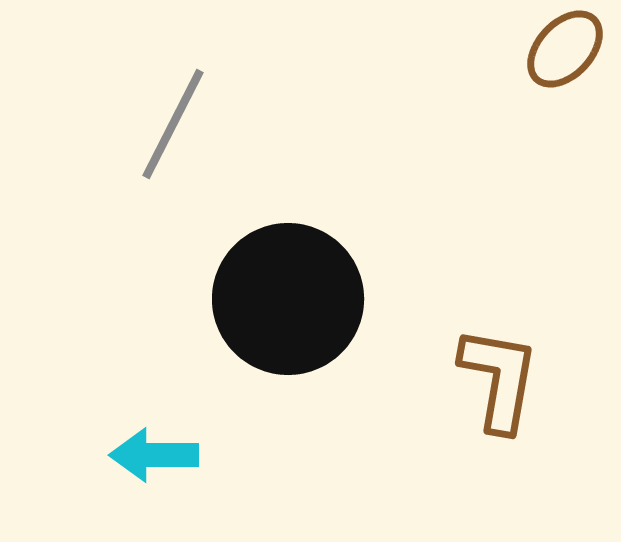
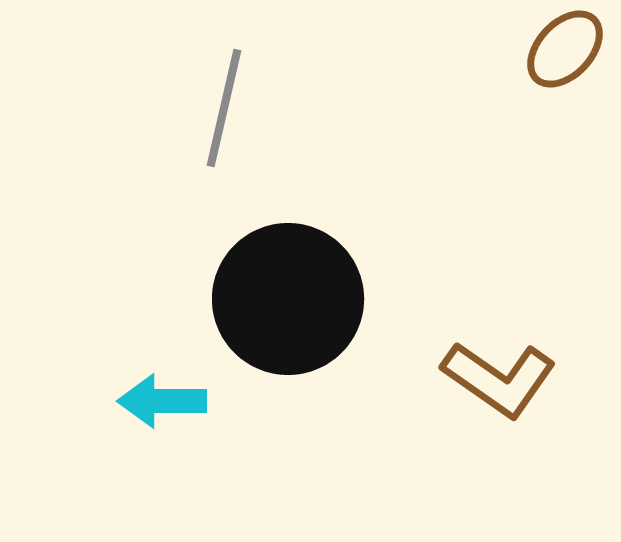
gray line: moved 51 px right, 16 px up; rotated 14 degrees counterclockwise
brown L-shape: rotated 115 degrees clockwise
cyan arrow: moved 8 px right, 54 px up
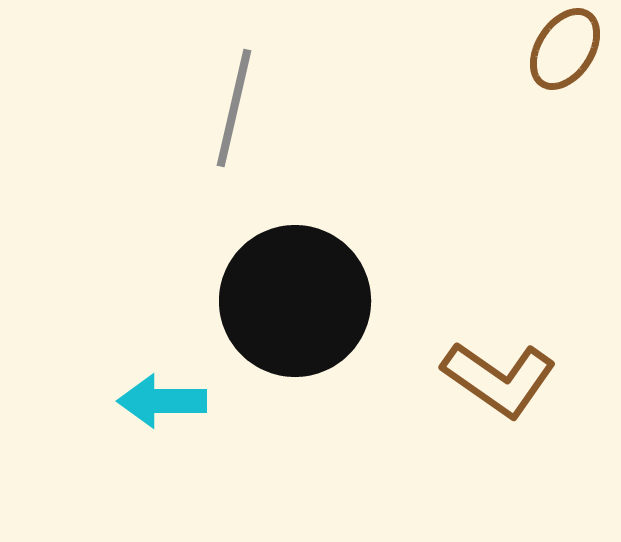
brown ellipse: rotated 10 degrees counterclockwise
gray line: moved 10 px right
black circle: moved 7 px right, 2 px down
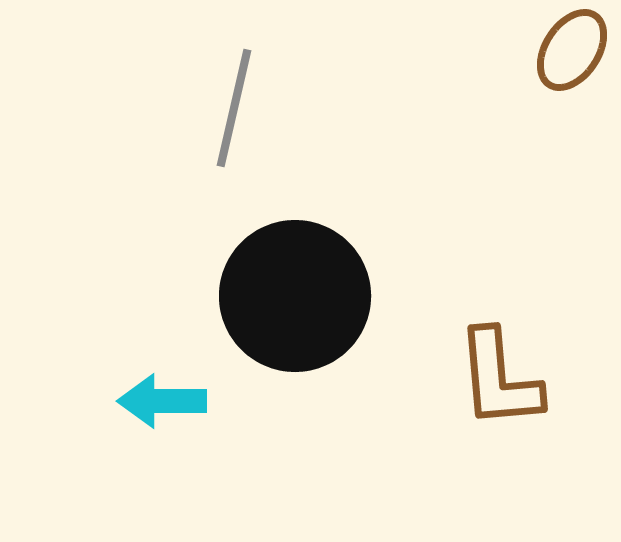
brown ellipse: moved 7 px right, 1 px down
black circle: moved 5 px up
brown L-shape: rotated 50 degrees clockwise
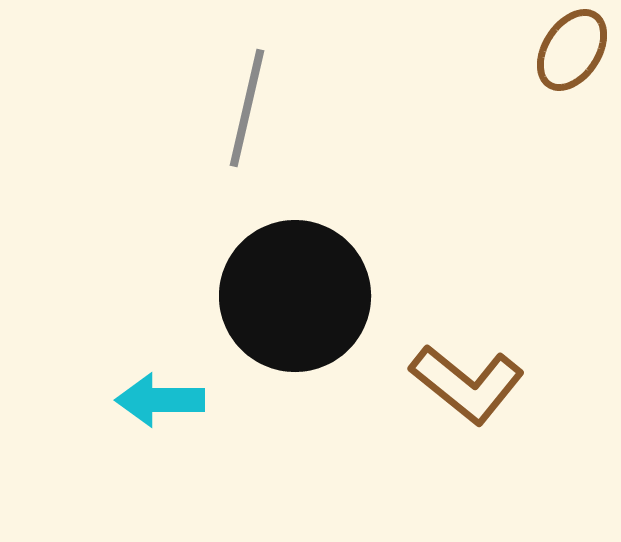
gray line: moved 13 px right
brown L-shape: moved 32 px left, 5 px down; rotated 46 degrees counterclockwise
cyan arrow: moved 2 px left, 1 px up
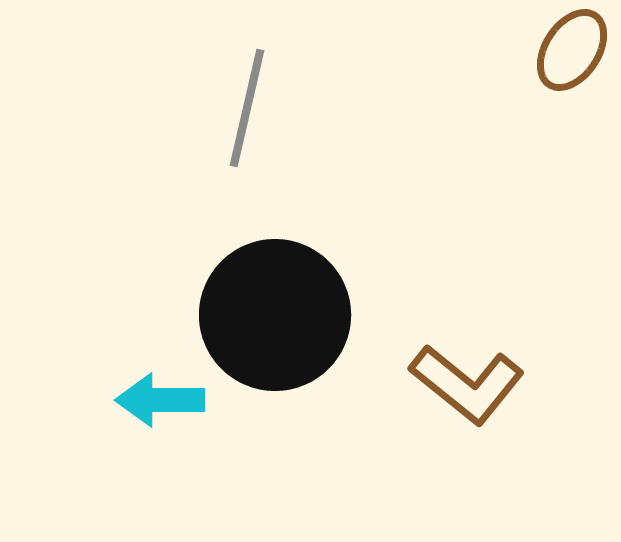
black circle: moved 20 px left, 19 px down
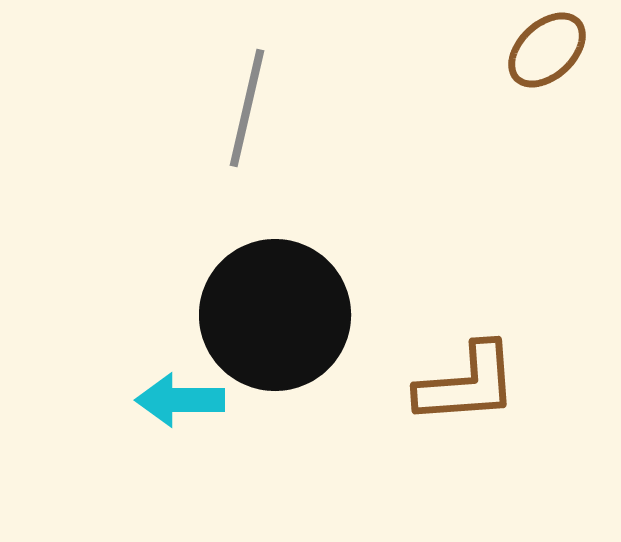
brown ellipse: moved 25 px left; rotated 14 degrees clockwise
brown L-shape: rotated 43 degrees counterclockwise
cyan arrow: moved 20 px right
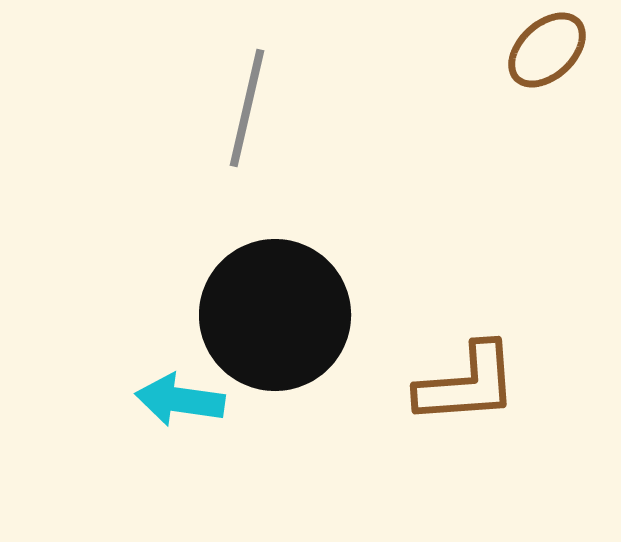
cyan arrow: rotated 8 degrees clockwise
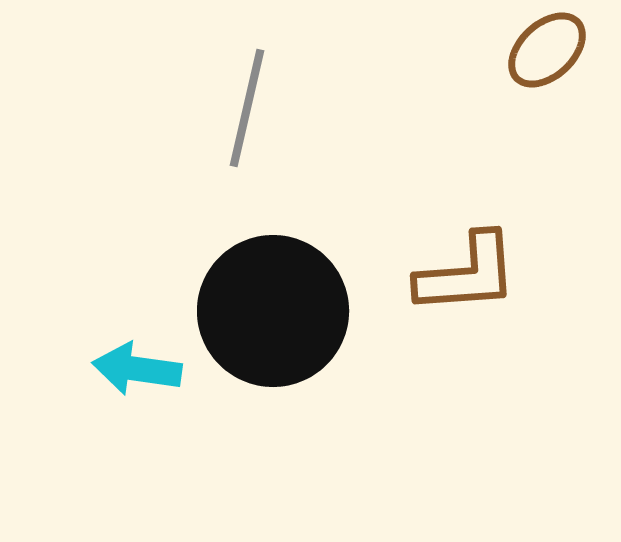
black circle: moved 2 px left, 4 px up
brown L-shape: moved 110 px up
cyan arrow: moved 43 px left, 31 px up
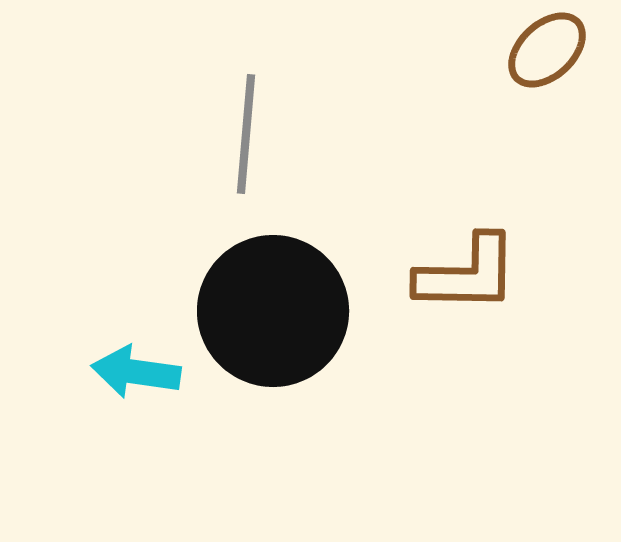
gray line: moved 1 px left, 26 px down; rotated 8 degrees counterclockwise
brown L-shape: rotated 5 degrees clockwise
cyan arrow: moved 1 px left, 3 px down
